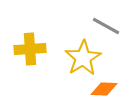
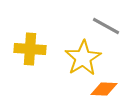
yellow cross: rotated 8 degrees clockwise
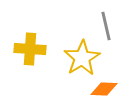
gray line: rotated 48 degrees clockwise
yellow star: moved 1 px left
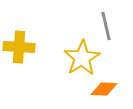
yellow cross: moved 11 px left, 2 px up
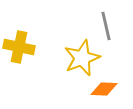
yellow cross: rotated 8 degrees clockwise
yellow star: rotated 9 degrees clockwise
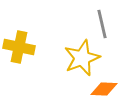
gray line: moved 4 px left, 2 px up
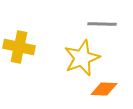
gray line: rotated 76 degrees counterclockwise
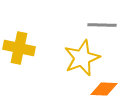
gray line: moved 1 px down
yellow cross: moved 1 px down
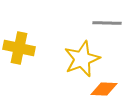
gray line: moved 5 px right, 2 px up
yellow star: moved 1 px down
